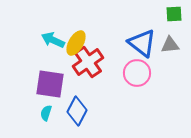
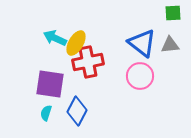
green square: moved 1 px left, 1 px up
cyan arrow: moved 2 px right, 2 px up
red cross: rotated 24 degrees clockwise
pink circle: moved 3 px right, 3 px down
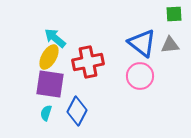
green square: moved 1 px right, 1 px down
cyan arrow: rotated 15 degrees clockwise
yellow ellipse: moved 27 px left, 14 px down
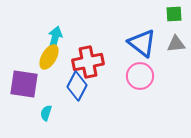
cyan arrow: rotated 65 degrees clockwise
gray triangle: moved 6 px right, 1 px up
purple square: moved 26 px left
blue diamond: moved 25 px up
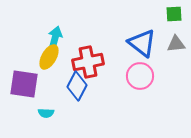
cyan semicircle: rotated 105 degrees counterclockwise
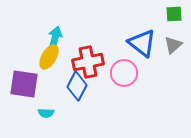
gray triangle: moved 3 px left, 1 px down; rotated 36 degrees counterclockwise
pink circle: moved 16 px left, 3 px up
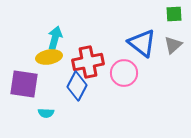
yellow ellipse: rotated 50 degrees clockwise
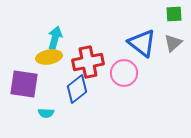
gray triangle: moved 2 px up
blue diamond: moved 3 px down; rotated 24 degrees clockwise
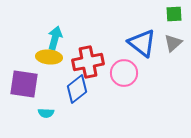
yellow ellipse: rotated 15 degrees clockwise
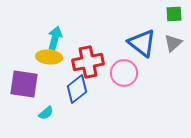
cyan semicircle: rotated 42 degrees counterclockwise
